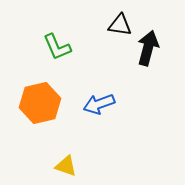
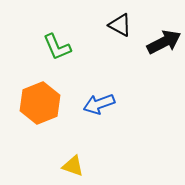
black triangle: rotated 20 degrees clockwise
black arrow: moved 16 px right, 6 px up; rotated 48 degrees clockwise
orange hexagon: rotated 9 degrees counterclockwise
yellow triangle: moved 7 px right
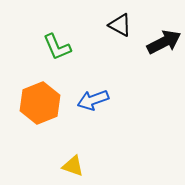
blue arrow: moved 6 px left, 4 px up
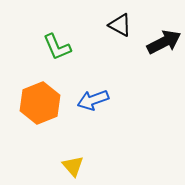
yellow triangle: rotated 30 degrees clockwise
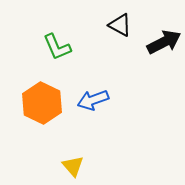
orange hexagon: moved 2 px right; rotated 12 degrees counterclockwise
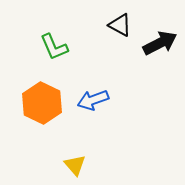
black arrow: moved 4 px left, 1 px down
green L-shape: moved 3 px left
yellow triangle: moved 2 px right, 1 px up
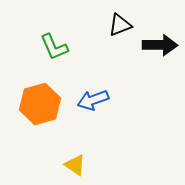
black triangle: rotated 50 degrees counterclockwise
black arrow: moved 2 px down; rotated 28 degrees clockwise
orange hexagon: moved 2 px left, 1 px down; rotated 18 degrees clockwise
yellow triangle: rotated 15 degrees counterclockwise
